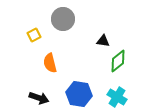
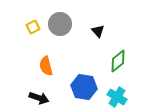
gray circle: moved 3 px left, 5 px down
yellow square: moved 1 px left, 8 px up
black triangle: moved 5 px left, 10 px up; rotated 40 degrees clockwise
orange semicircle: moved 4 px left, 3 px down
blue hexagon: moved 5 px right, 7 px up
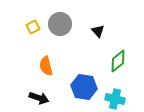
cyan cross: moved 2 px left, 2 px down; rotated 18 degrees counterclockwise
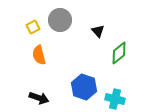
gray circle: moved 4 px up
green diamond: moved 1 px right, 8 px up
orange semicircle: moved 7 px left, 11 px up
blue hexagon: rotated 10 degrees clockwise
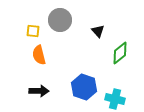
yellow square: moved 4 px down; rotated 32 degrees clockwise
green diamond: moved 1 px right
black arrow: moved 7 px up; rotated 18 degrees counterclockwise
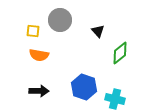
orange semicircle: rotated 66 degrees counterclockwise
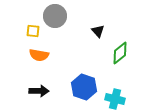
gray circle: moved 5 px left, 4 px up
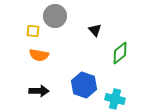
black triangle: moved 3 px left, 1 px up
blue hexagon: moved 2 px up
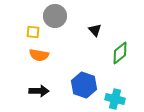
yellow square: moved 1 px down
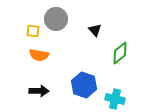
gray circle: moved 1 px right, 3 px down
yellow square: moved 1 px up
